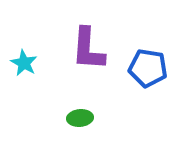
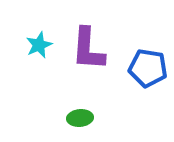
cyan star: moved 15 px right, 18 px up; rotated 20 degrees clockwise
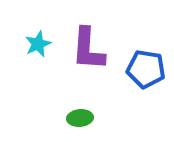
cyan star: moved 1 px left, 1 px up
blue pentagon: moved 2 px left, 1 px down
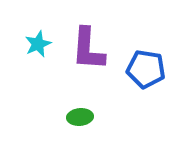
green ellipse: moved 1 px up
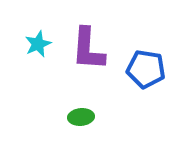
green ellipse: moved 1 px right
